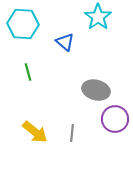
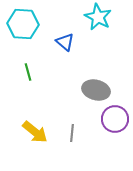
cyan star: rotated 8 degrees counterclockwise
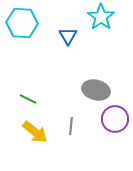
cyan star: moved 3 px right; rotated 8 degrees clockwise
cyan hexagon: moved 1 px left, 1 px up
blue triangle: moved 3 px right, 6 px up; rotated 18 degrees clockwise
green line: moved 27 px down; rotated 48 degrees counterclockwise
gray line: moved 1 px left, 7 px up
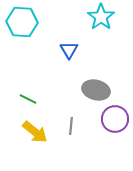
cyan hexagon: moved 1 px up
blue triangle: moved 1 px right, 14 px down
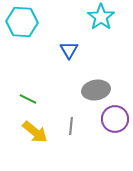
gray ellipse: rotated 24 degrees counterclockwise
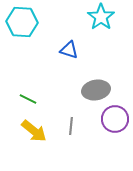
blue triangle: rotated 42 degrees counterclockwise
yellow arrow: moved 1 px left, 1 px up
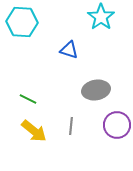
purple circle: moved 2 px right, 6 px down
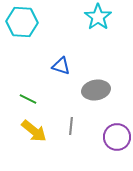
cyan star: moved 3 px left
blue triangle: moved 8 px left, 16 px down
purple circle: moved 12 px down
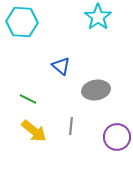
blue triangle: rotated 24 degrees clockwise
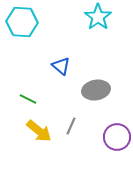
gray line: rotated 18 degrees clockwise
yellow arrow: moved 5 px right
